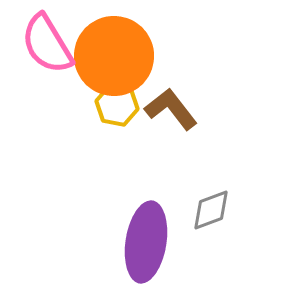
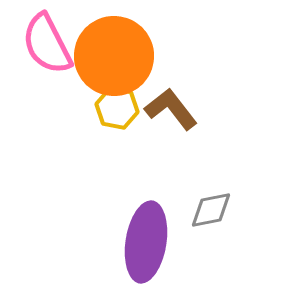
pink semicircle: rotated 4 degrees clockwise
yellow hexagon: moved 3 px down
gray diamond: rotated 9 degrees clockwise
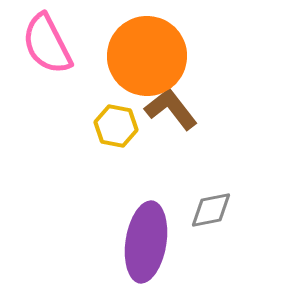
orange circle: moved 33 px right
yellow hexagon: moved 1 px left, 18 px down
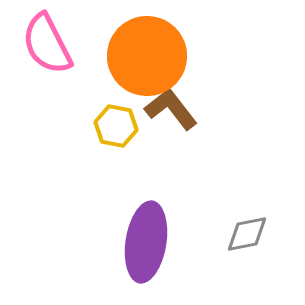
gray diamond: moved 36 px right, 24 px down
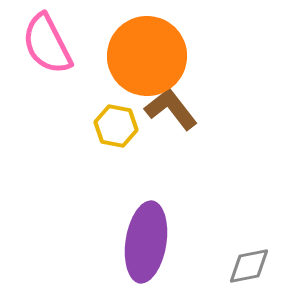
gray diamond: moved 2 px right, 32 px down
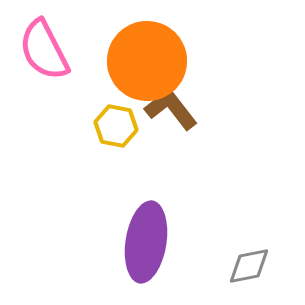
pink semicircle: moved 3 px left, 6 px down
orange circle: moved 5 px down
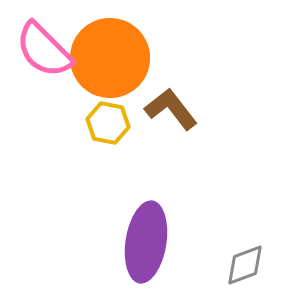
pink semicircle: rotated 18 degrees counterclockwise
orange circle: moved 37 px left, 3 px up
yellow hexagon: moved 8 px left, 3 px up
gray diamond: moved 4 px left, 1 px up; rotated 9 degrees counterclockwise
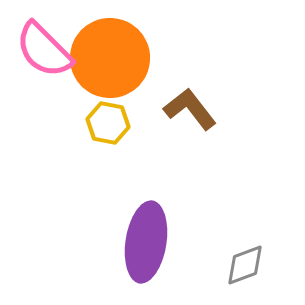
brown L-shape: moved 19 px right
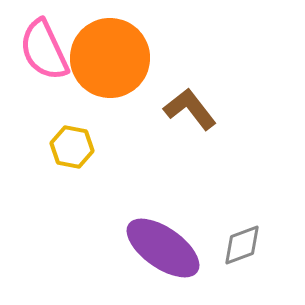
pink semicircle: rotated 20 degrees clockwise
yellow hexagon: moved 36 px left, 24 px down
purple ellipse: moved 17 px right, 6 px down; rotated 64 degrees counterclockwise
gray diamond: moved 3 px left, 20 px up
